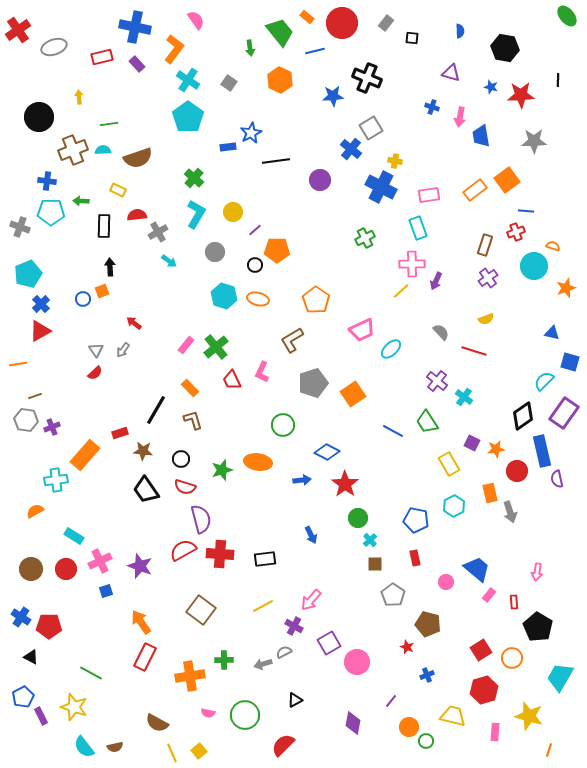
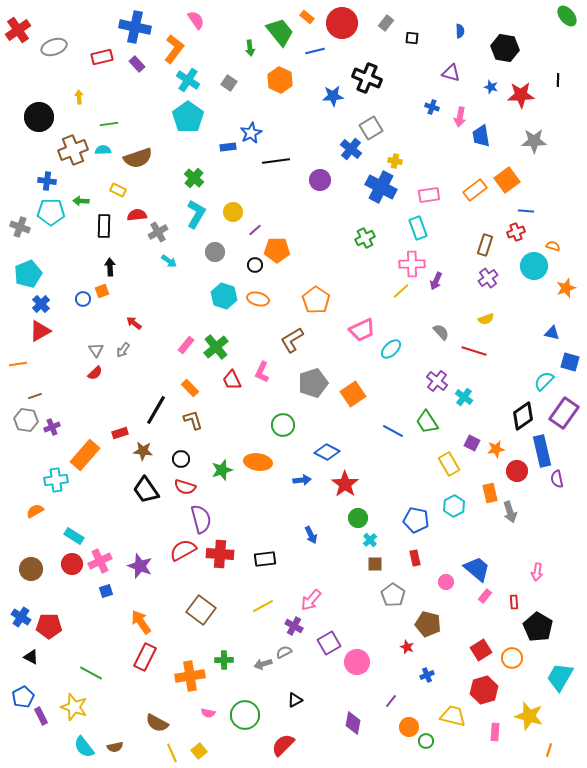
red circle at (66, 569): moved 6 px right, 5 px up
pink rectangle at (489, 595): moved 4 px left, 1 px down
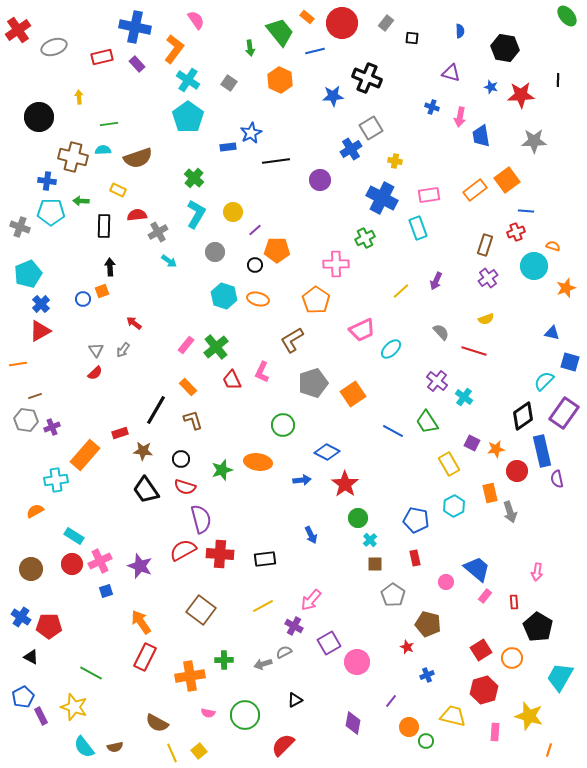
blue cross at (351, 149): rotated 20 degrees clockwise
brown cross at (73, 150): moved 7 px down; rotated 36 degrees clockwise
blue cross at (381, 187): moved 1 px right, 11 px down
pink cross at (412, 264): moved 76 px left
orange rectangle at (190, 388): moved 2 px left, 1 px up
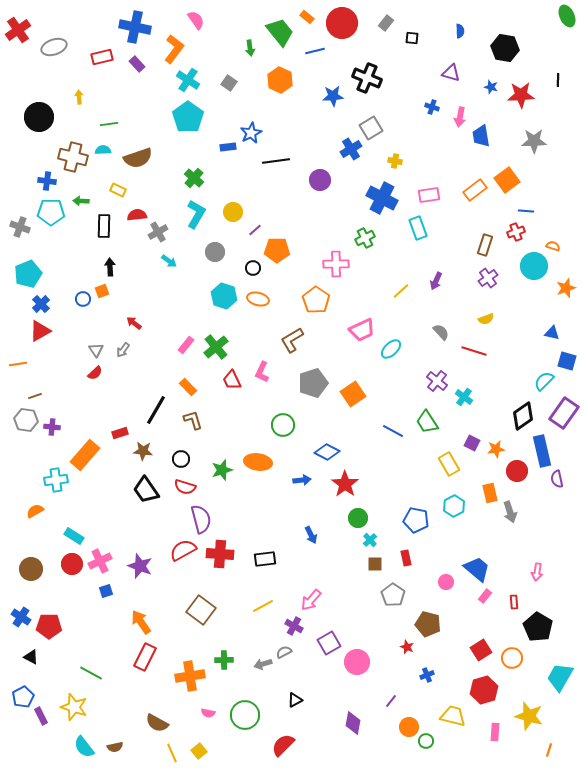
green ellipse at (567, 16): rotated 15 degrees clockwise
black circle at (255, 265): moved 2 px left, 3 px down
blue square at (570, 362): moved 3 px left, 1 px up
purple cross at (52, 427): rotated 28 degrees clockwise
red rectangle at (415, 558): moved 9 px left
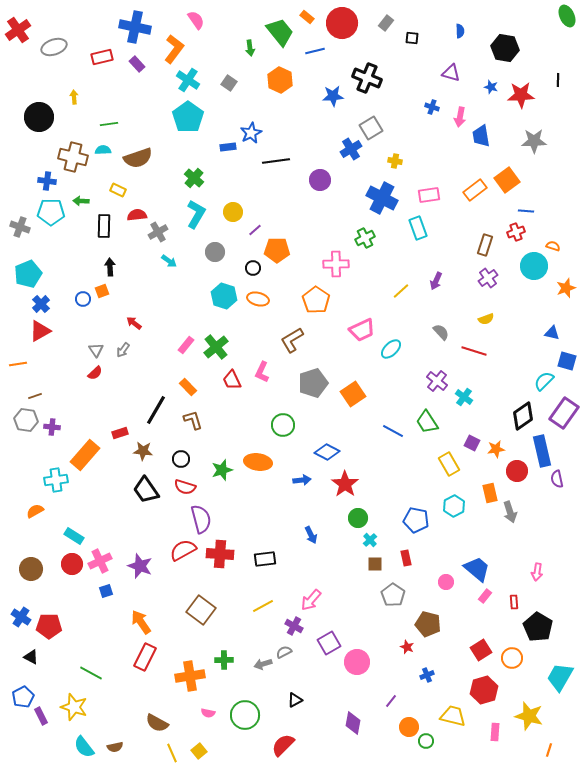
yellow arrow at (79, 97): moved 5 px left
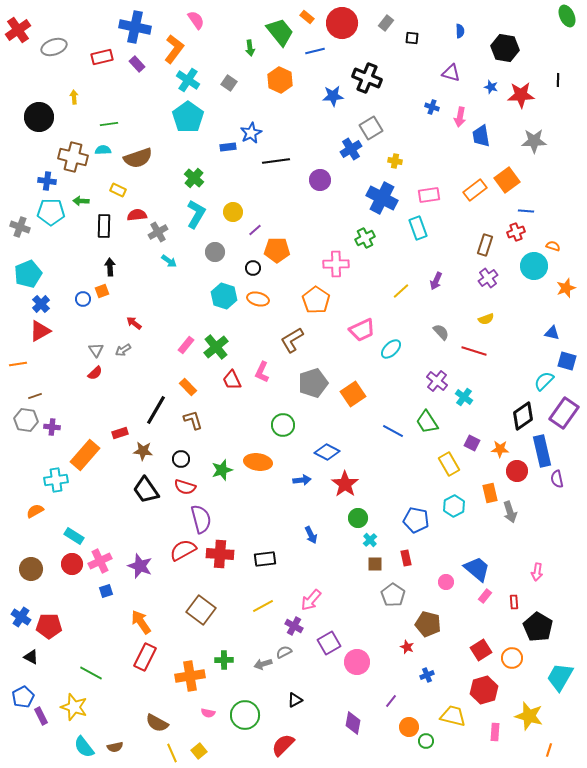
gray arrow at (123, 350): rotated 21 degrees clockwise
orange star at (496, 449): moved 4 px right; rotated 12 degrees clockwise
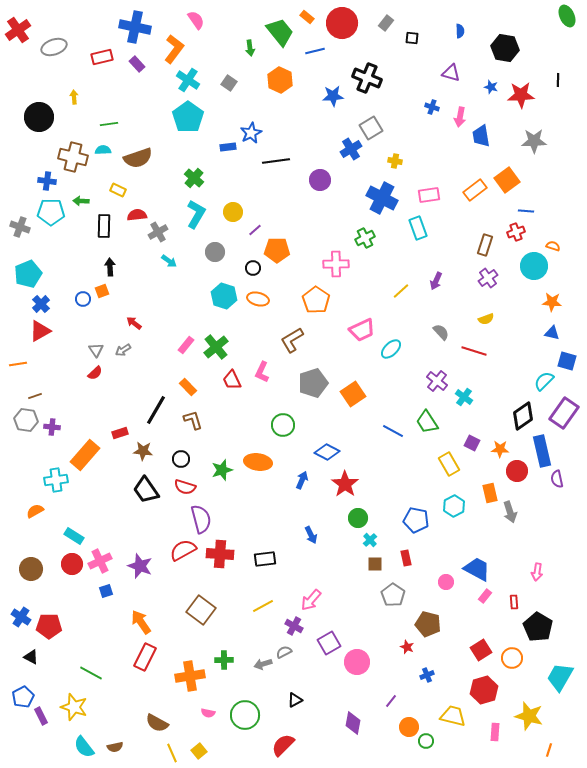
orange star at (566, 288): moved 14 px left, 14 px down; rotated 24 degrees clockwise
blue arrow at (302, 480): rotated 60 degrees counterclockwise
blue trapezoid at (477, 569): rotated 12 degrees counterclockwise
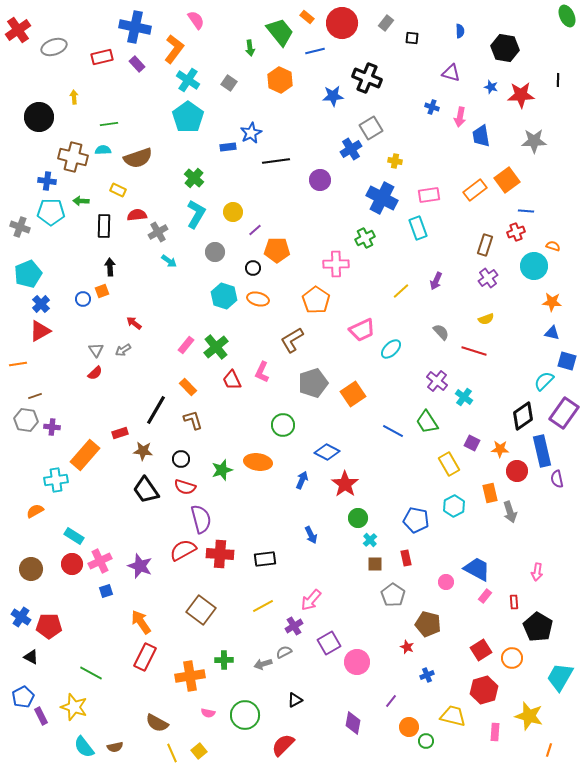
purple cross at (294, 626): rotated 30 degrees clockwise
